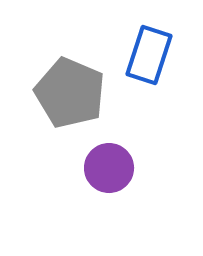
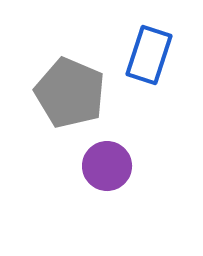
purple circle: moved 2 px left, 2 px up
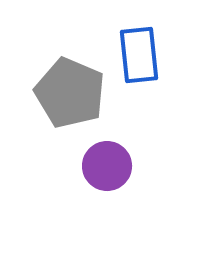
blue rectangle: moved 10 px left; rotated 24 degrees counterclockwise
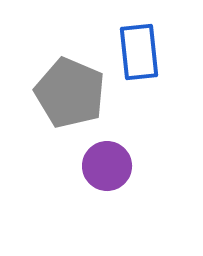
blue rectangle: moved 3 px up
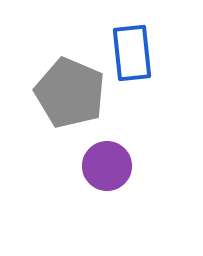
blue rectangle: moved 7 px left, 1 px down
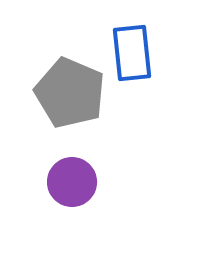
purple circle: moved 35 px left, 16 px down
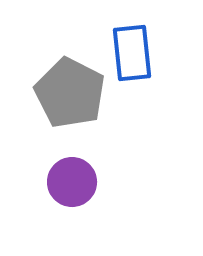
gray pentagon: rotated 4 degrees clockwise
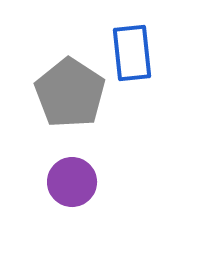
gray pentagon: rotated 6 degrees clockwise
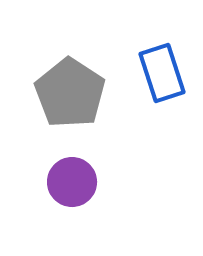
blue rectangle: moved 30 px right, 20 px down; rotated 12 degrees counterclockwise
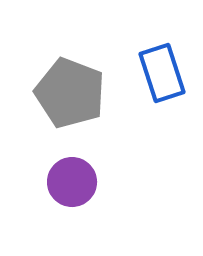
gray pentagon: rotated 12 degrees counterclockwise
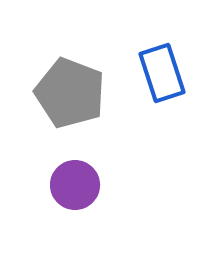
purple circle: moved 3 px right, 3 px down
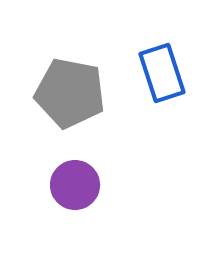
gray pentagon: rotated 10 degrees counterclockwise
